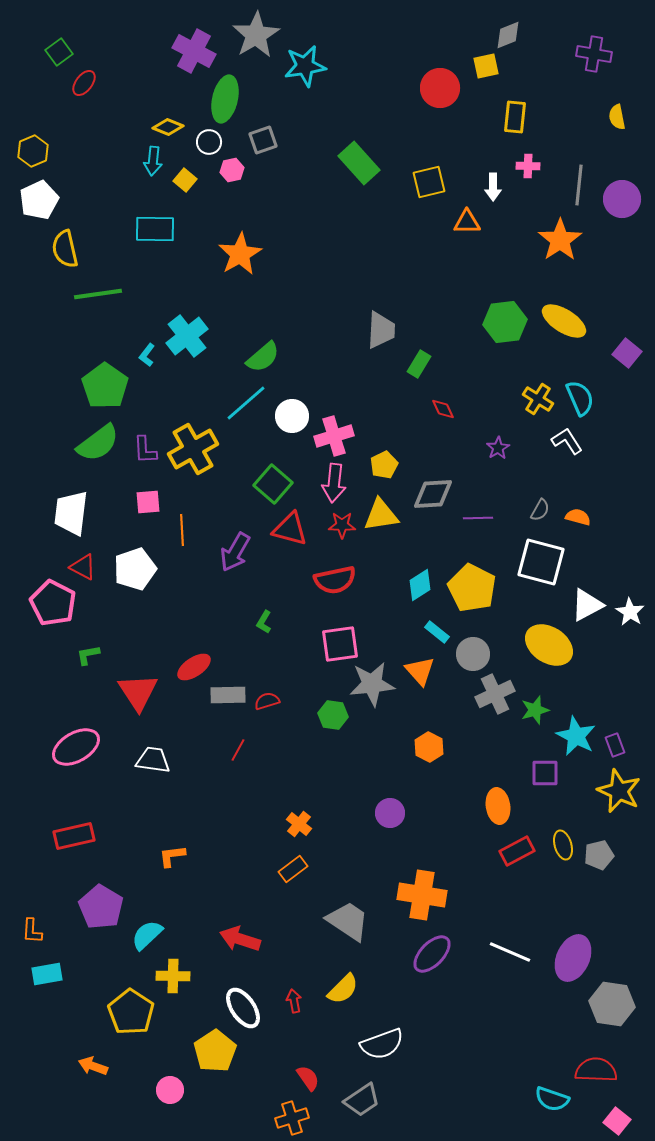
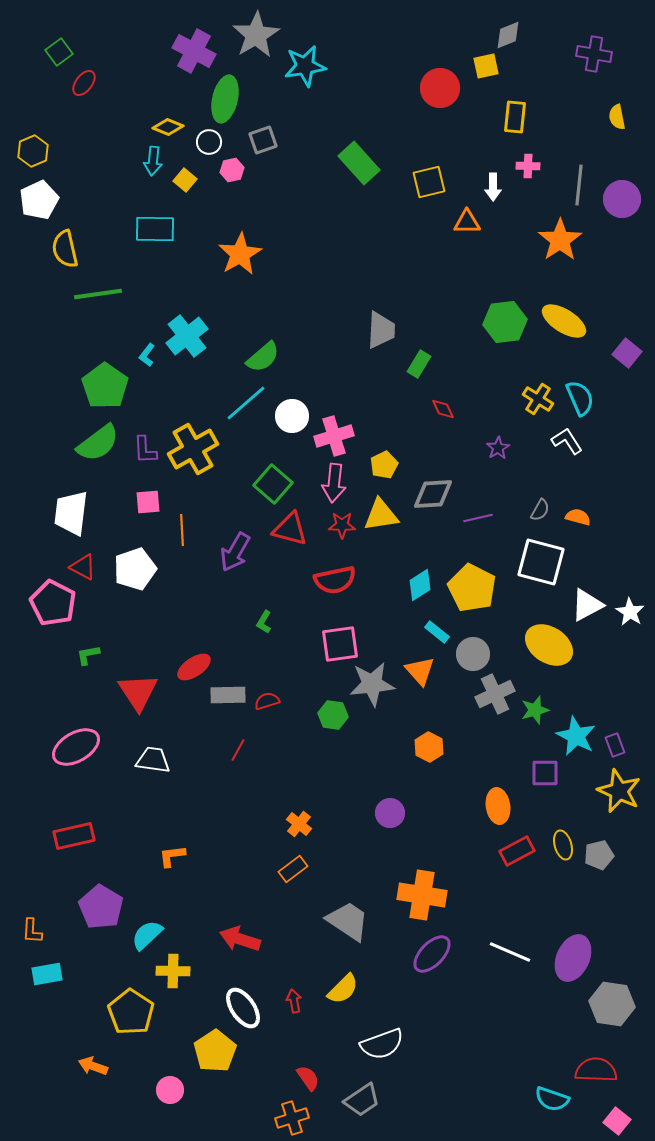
purple line at (478, 518): rotated 12 degrees counterclockwise
yellow cross at (173, 976): moved 5 px up
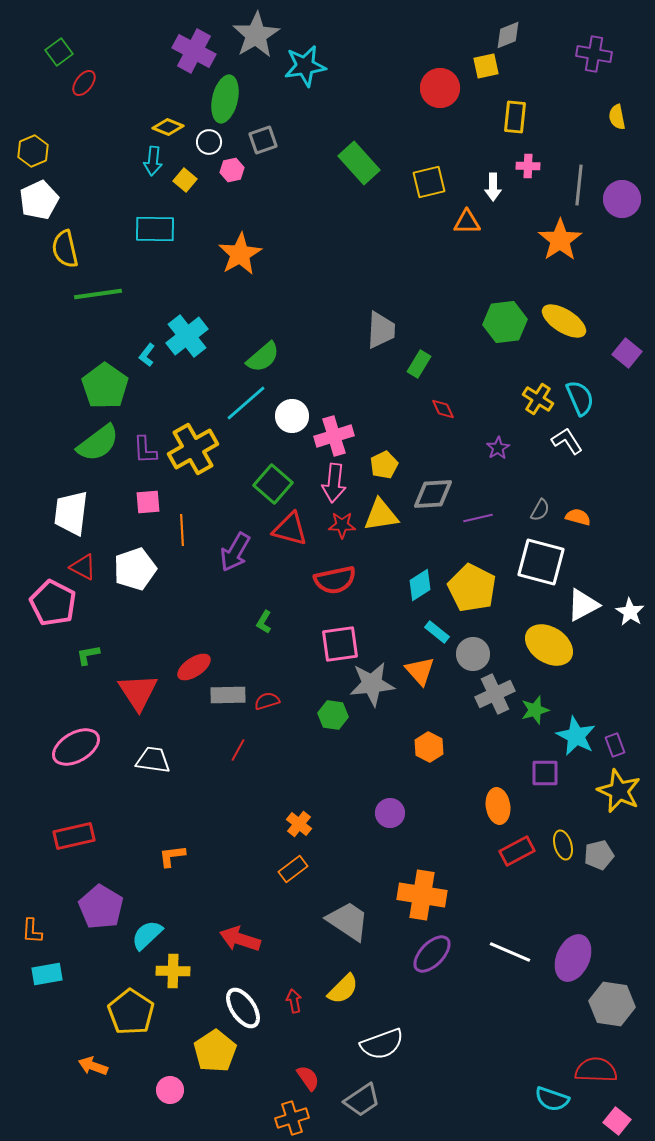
white triangle at (587, 605): moved 4 px left
